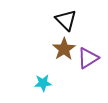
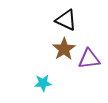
black triangle: rotated 20 degrees counterclockwise
purple triangle: moved 1 px right, 1 px down; rotated 25 degrees clockwise
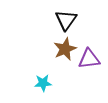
black triangle: rotated 40 degrees clockwise
brown star: moved 1 px right; rotated 10 degrees clockwise
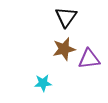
black triangle: moved 3 px up
brown star: moved 1 px left; rotated 10 degrees clockwise
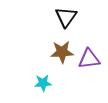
brown star: moved 2 px left, 3 px down; rotated 10 degrees clockwise
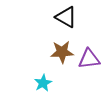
black triangle: rotated 35 degrees counterclockwise
cyan star: rotated 24 degrees counterclockwise
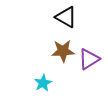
brown star: moved 1 px right, 1 px up
purple triangle: rotated 25 degrees counterclockwise
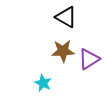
cyan star: rotated 18 degrees counterclockwise
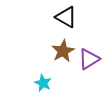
brown star: rotated 25 degrees counterclockwise
